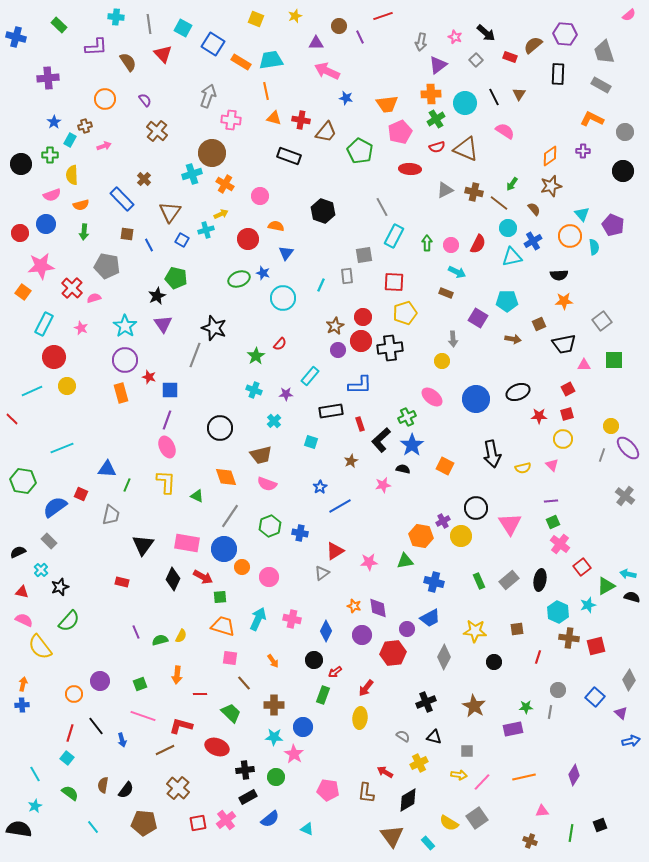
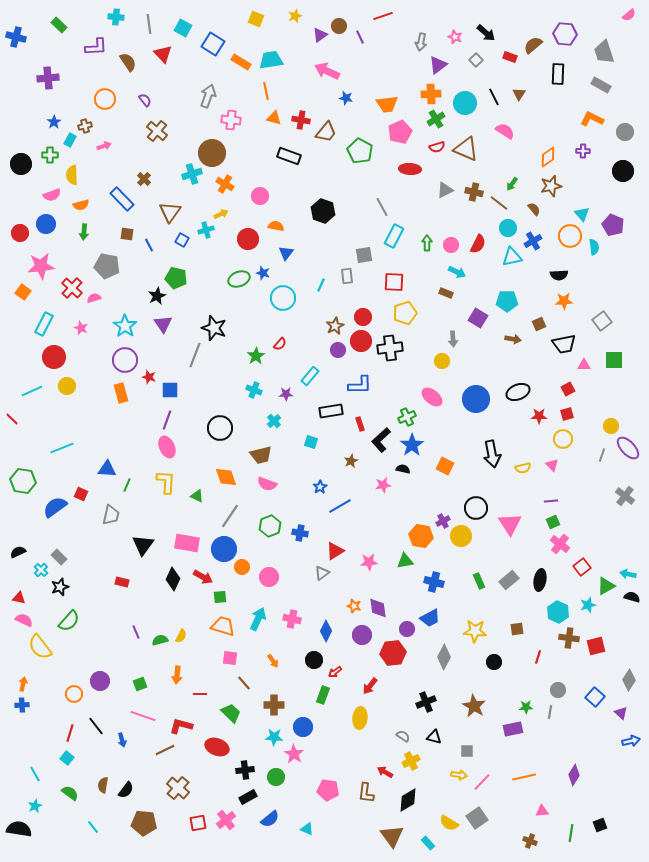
purple triangle at (316, 43): moved 4 px right, 8 px up; rotated 35 degrees counterclockwise
orange diamond at (550, 156): moved 2 px left, 1 px down
gray rectangle at (49, 541): moved 10 px right, 16 px down
red triangle at (22, 592): moved 3 px left, 6 px down
red arrow at (366, 688): moved 4 px right, 2 px up
yellow cross at (419, 763): moved 8 px left, 2 px up
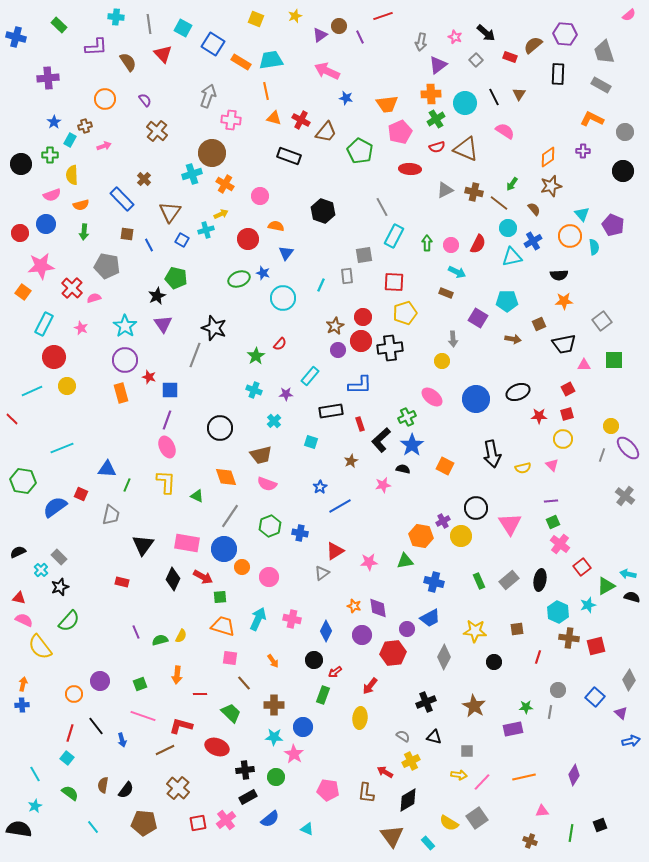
red cross at (301, 120): rotated 18 degrees clockwise
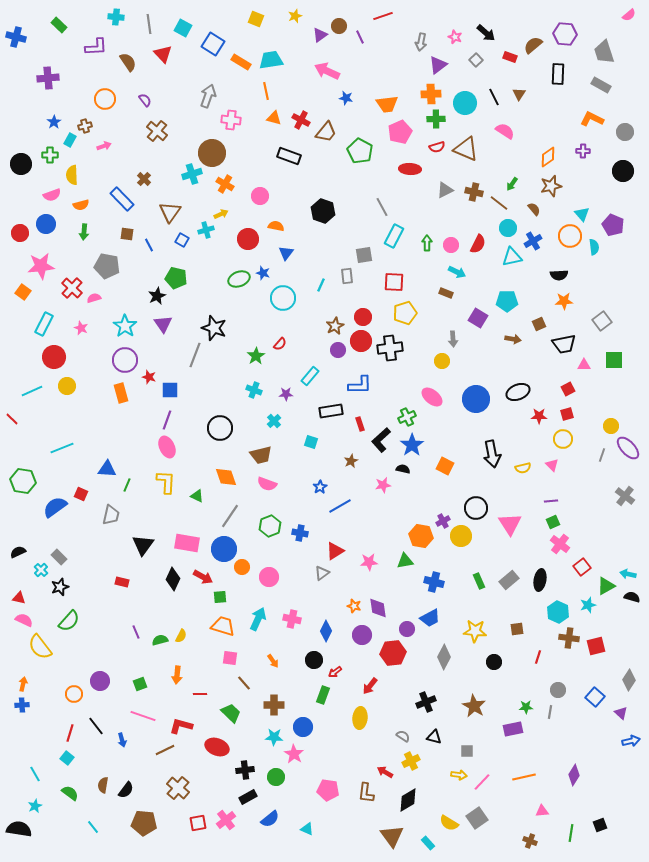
green cross at (436, 119): rotated 30 degrees clockwise
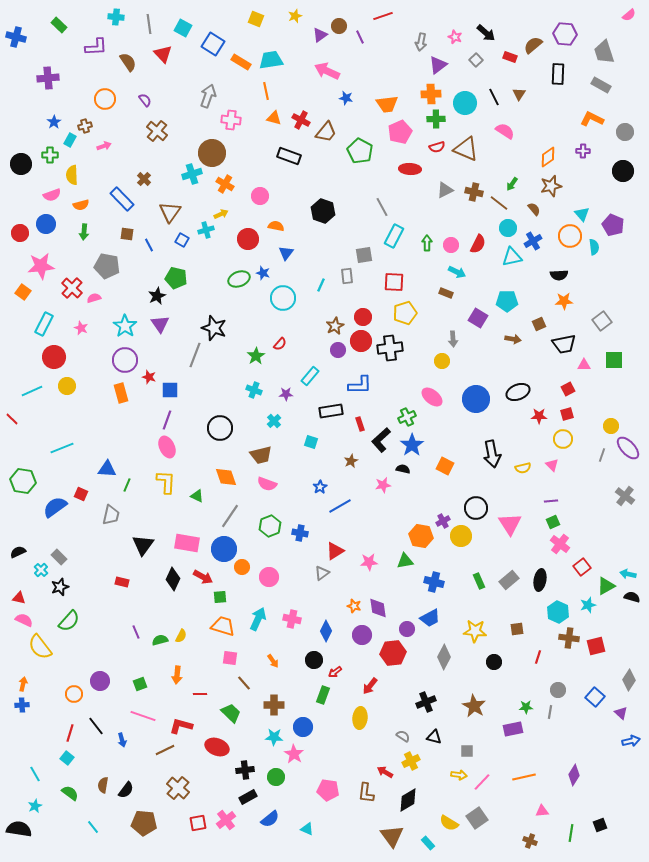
purple triangle at (163, 324): moved 3 px left
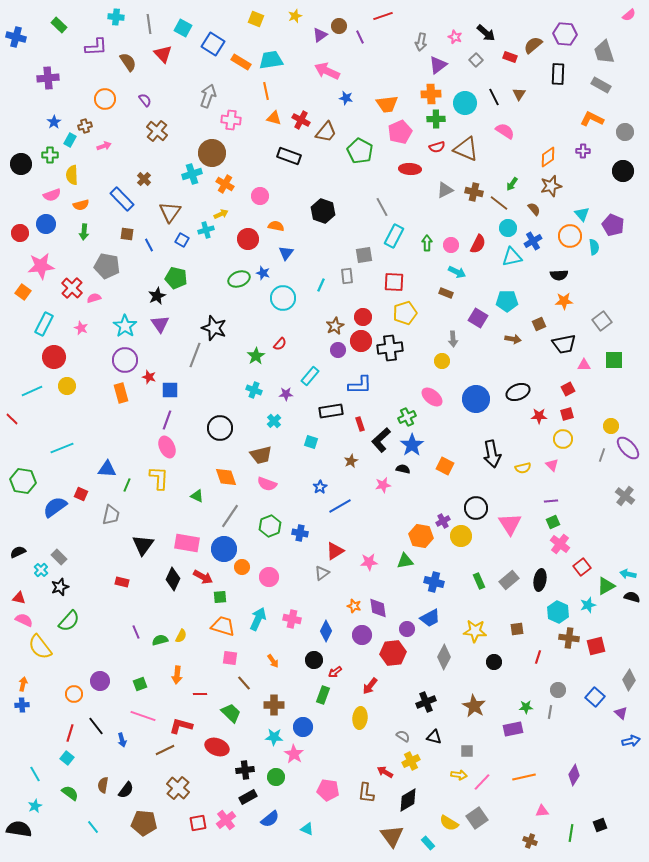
yellow L-shape at (166, 482): moved 7 px left, 4 px up
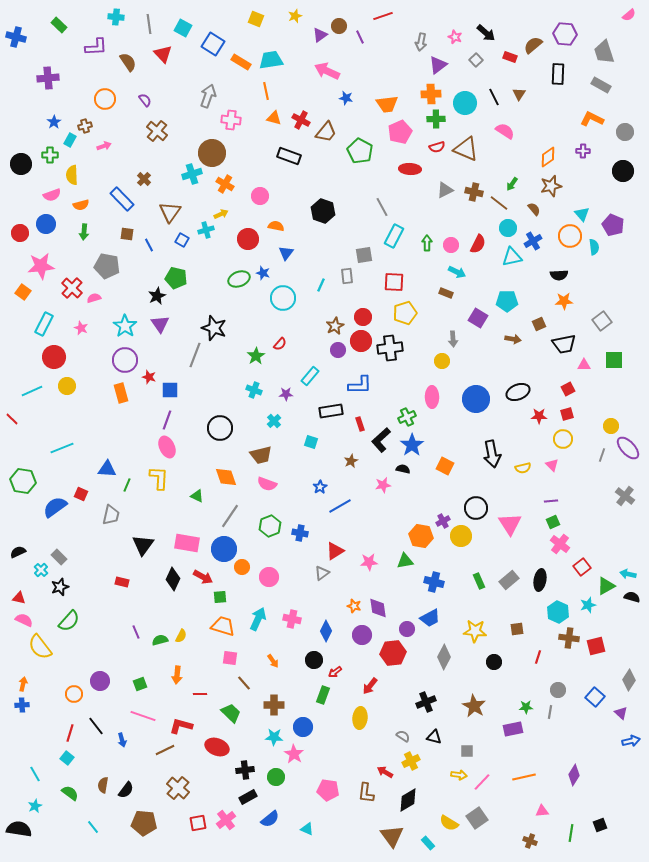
pink ellipse at (432, 397): rotated 50 degrees clockwise
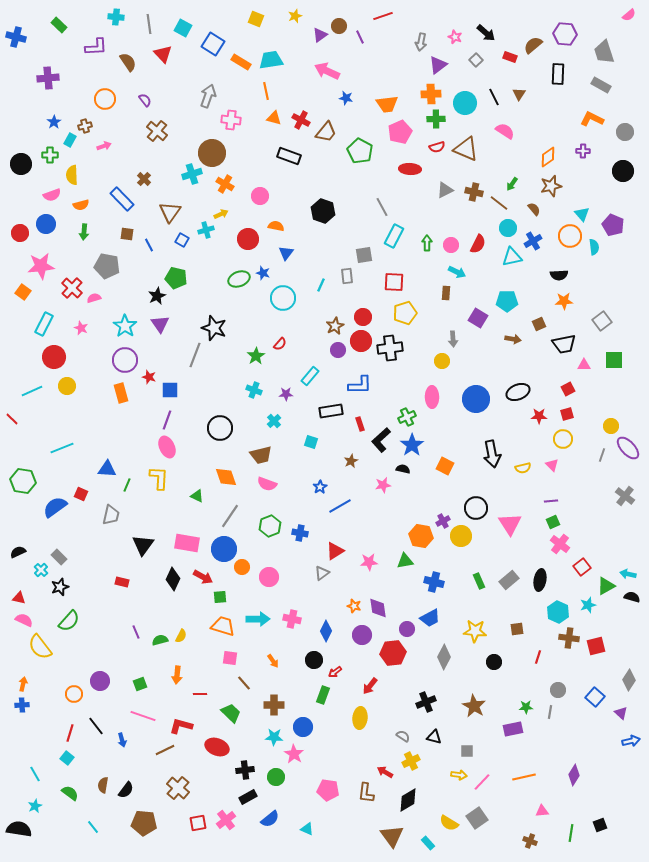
brown rectangle at (446, 293): rotated 72 degrees clockwise
cyan arrow at (258, 619): rotated 65 degrees clockwise
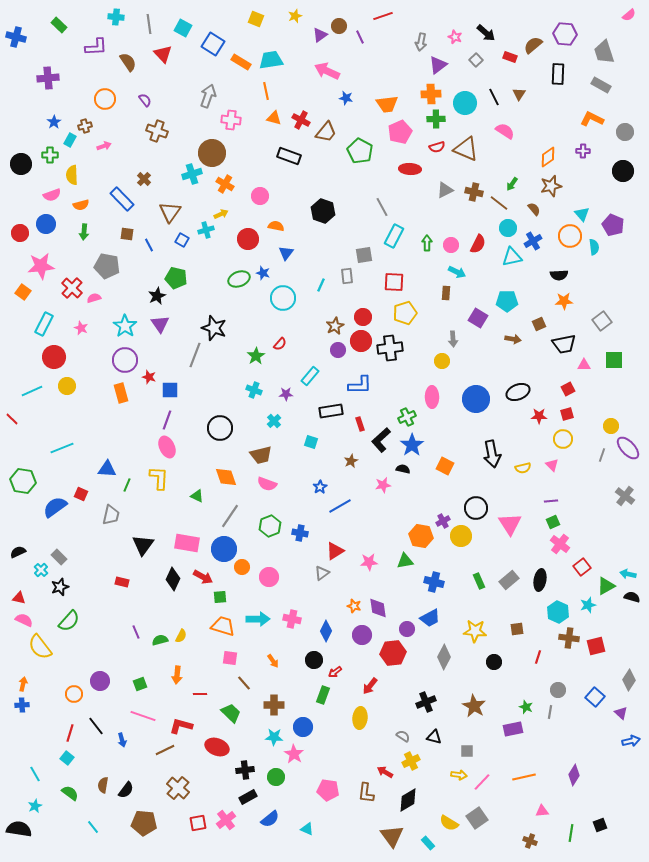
brown cross at (157, 131): rotated 20 degrees counterclockwise
green star at (526, 707): rotated 24 degrees clockwise
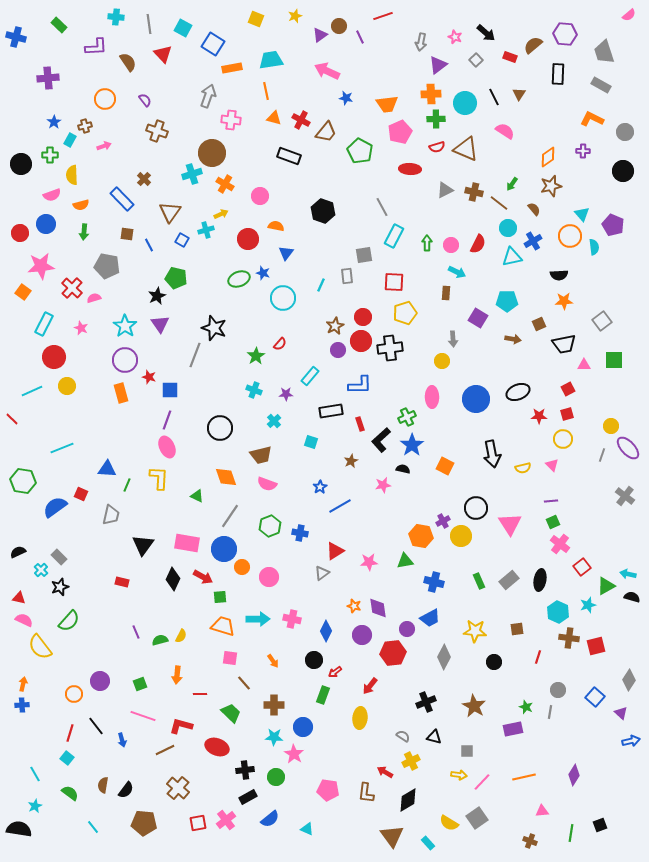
orange rectangle at (241, 62): moved 9 px left, 6 px down; rotated 42 degrees counterclockwise
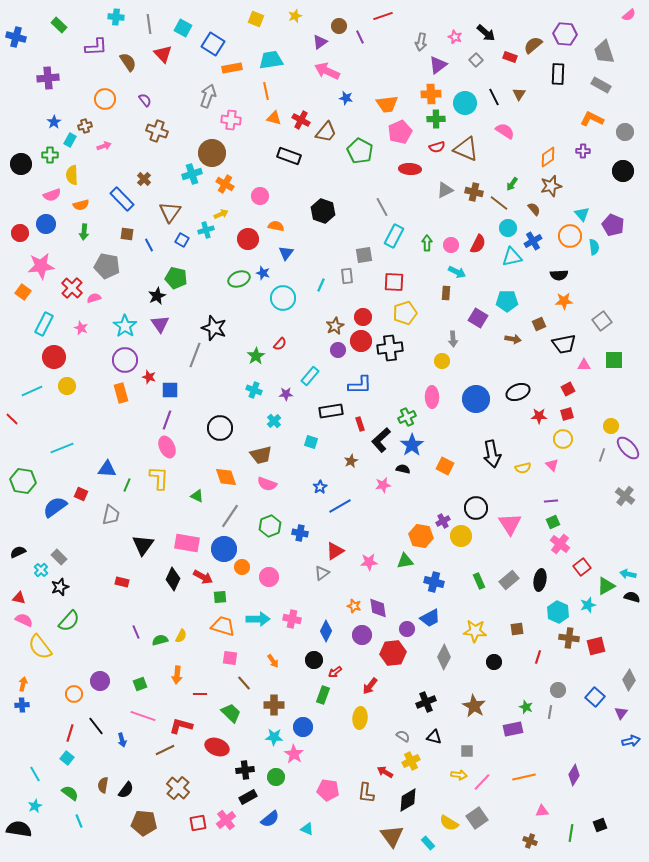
purple triangle at (320, 35): moved 7 px down
purple triangle at (621, 713): rotated 24 degrees clockwise
cyan line at (93, 827): moved 14 px left, 6 px up; rotated 16 degrees clockwise
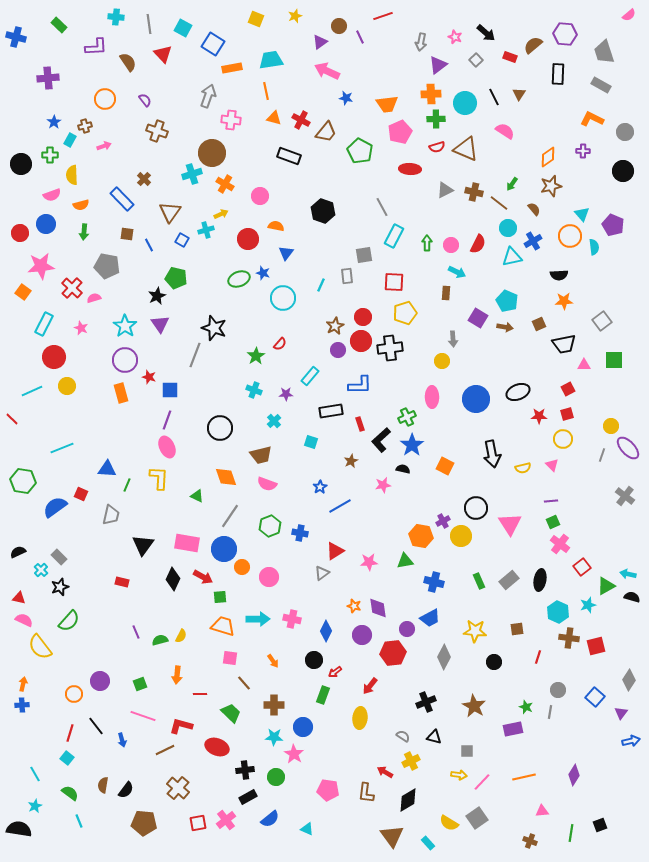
cyan pentagon at (507, 301): rotated 25 degrees clockwise
brown arrow at (513, 339): moved 8 px left, 12 px up
